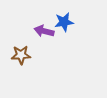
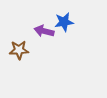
brown star: moved 2 px left, 5 px up
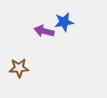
brown star: moved 18 px down
